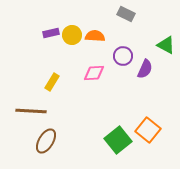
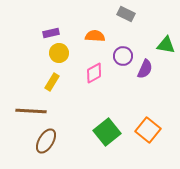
yellow circle: moved 13 px left, 18 px down
green triangle: rotated 18 degrees counterclockwise
pink diamond: rotated 25 degrees counterclockwise
green square: moved 11 px left, 8 px up
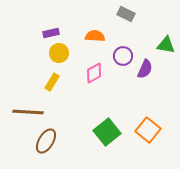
brown line: moved 3 px left, 1 px down
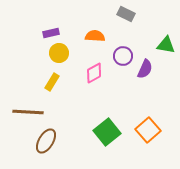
orange square: rotated 10 degrees clockwise
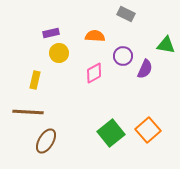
yellow rectangle: moved 17 px left, 2 px up; rotated 18 degrees counterclockwise
green square: moved 4 px right, 1 px down
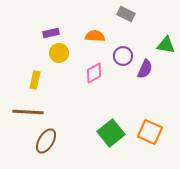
orange square: moved 2 px right, 2 px down; rotated 25 degrees counterclockwise
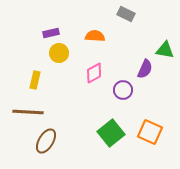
green triangle: moved 1 px left, 5 px down
purple circle: moved 34 px down
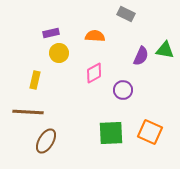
purple semicircle: moved 4 px left, 13 px up
green square: rotated 36 degrees clockwise
